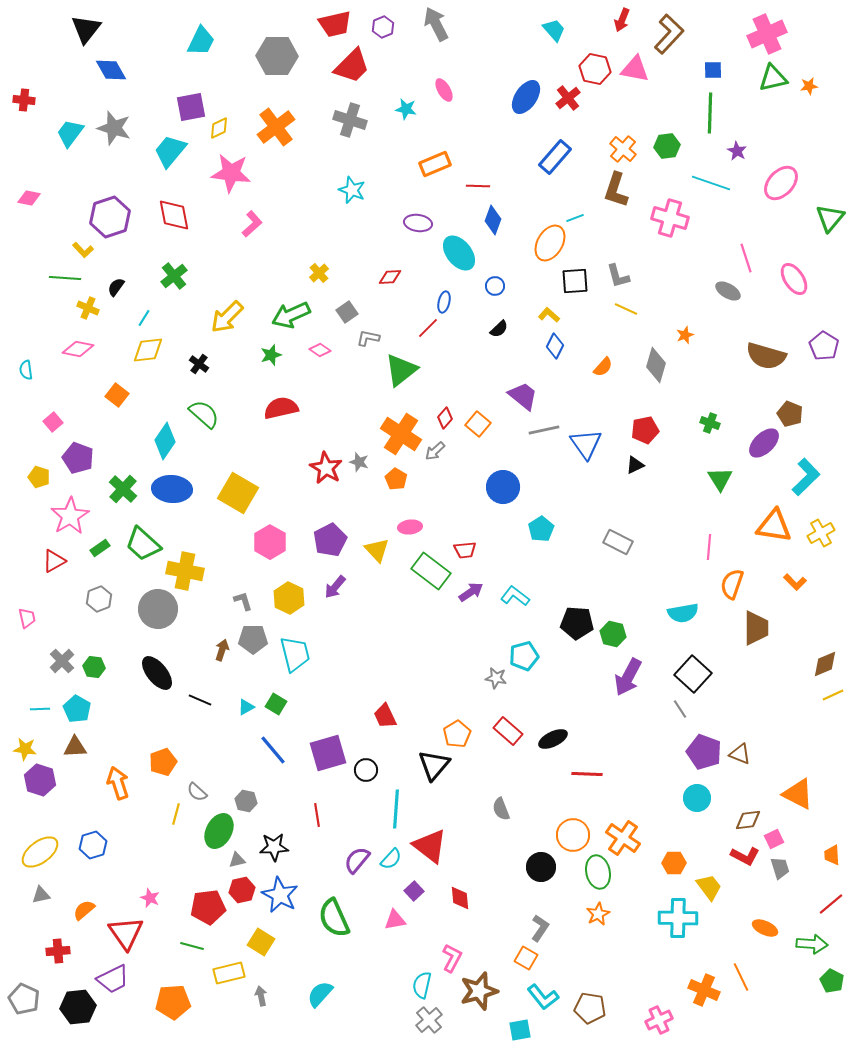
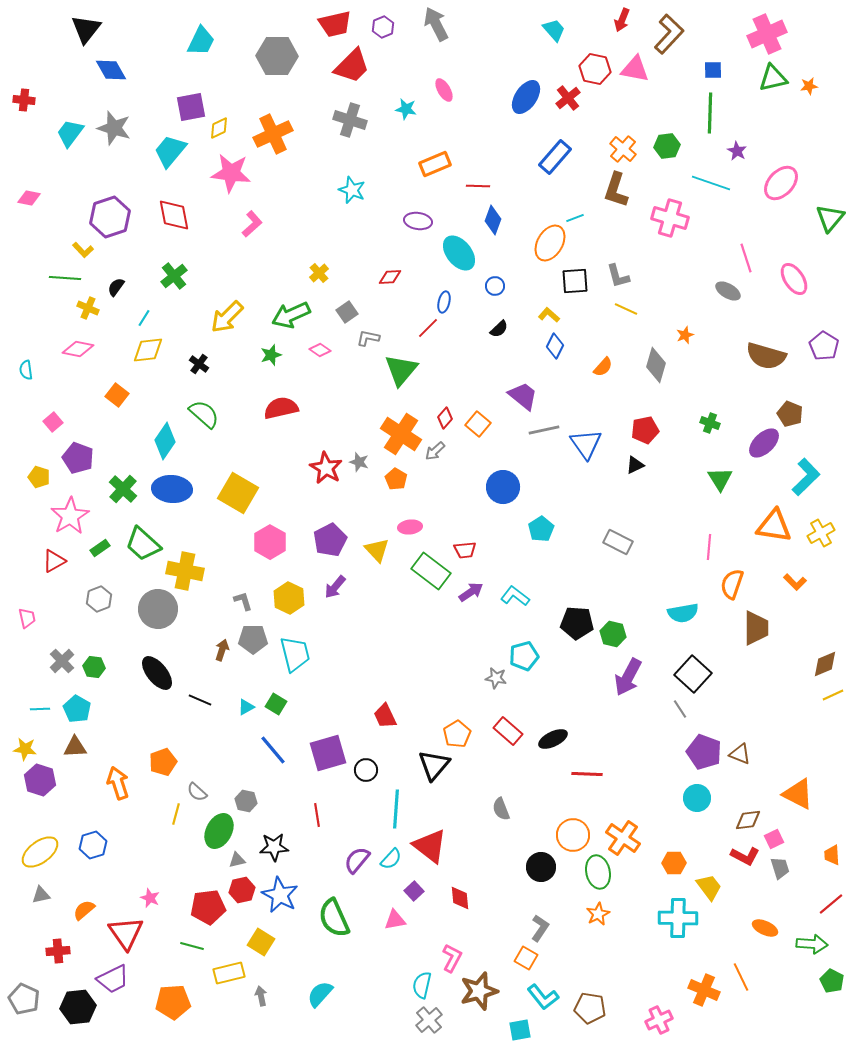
orange cross at (276, 127): moved 3 px left, 7 px down; rotated 12 degrees clockwise
purple ellipse at (418, 223): moved 2 px up
green triangle at (401, 370): rotated 12 degrees counterclockwise
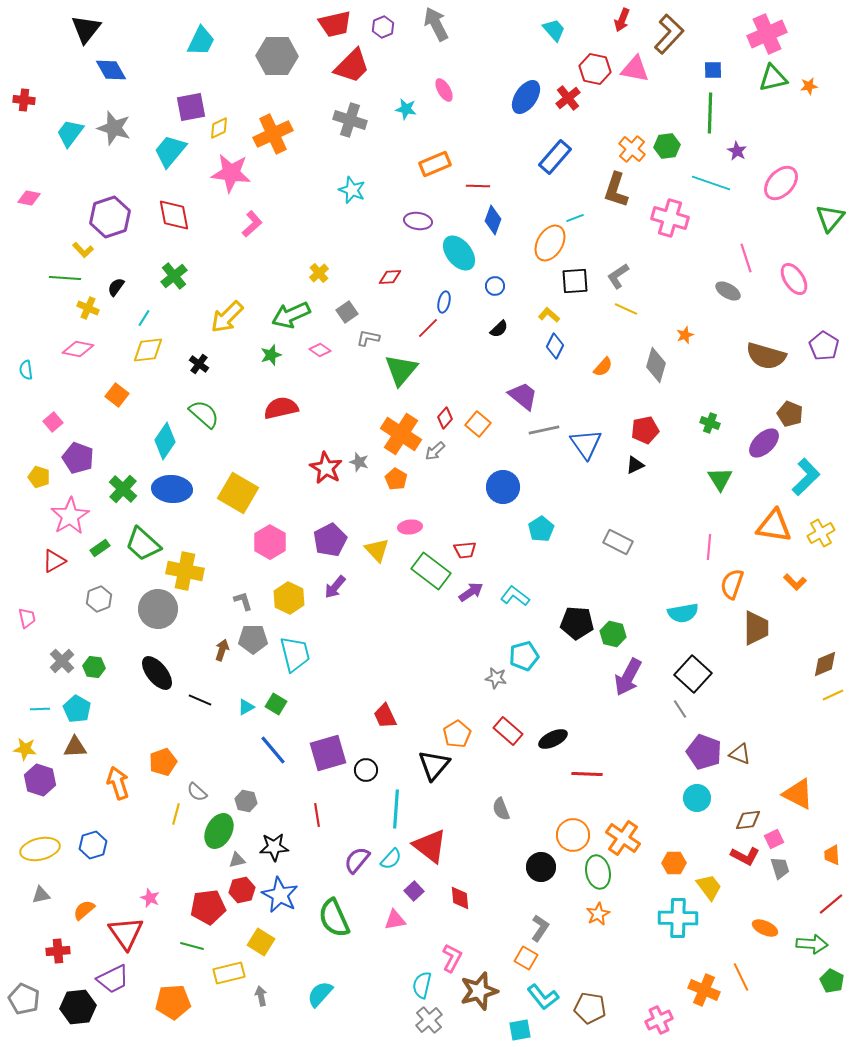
orange cross at (623, 149): moved 9 px right
gray L-shape at (618, 276): rotated 72 degrees clockwise
yellow ellipse at (40, 852): moved 3 px up; rotated 24 degrees clockwise
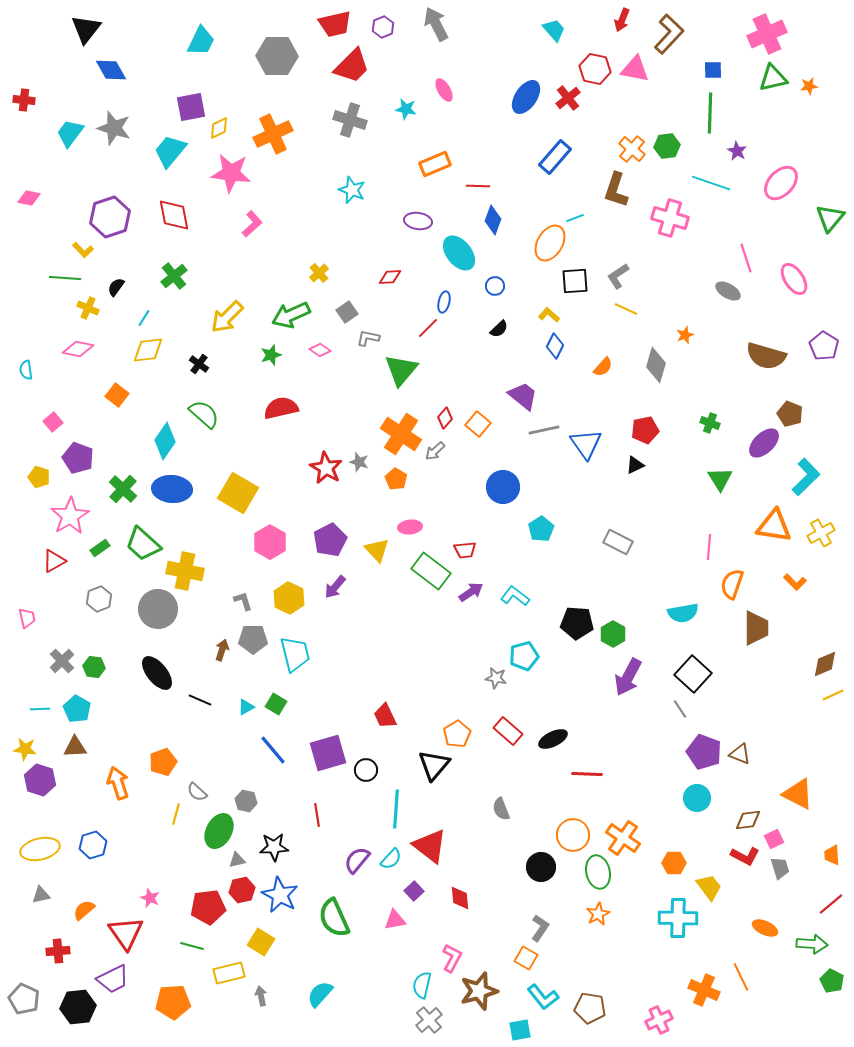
green hexagon at (613, 634): rotated 15 degrees clockwise
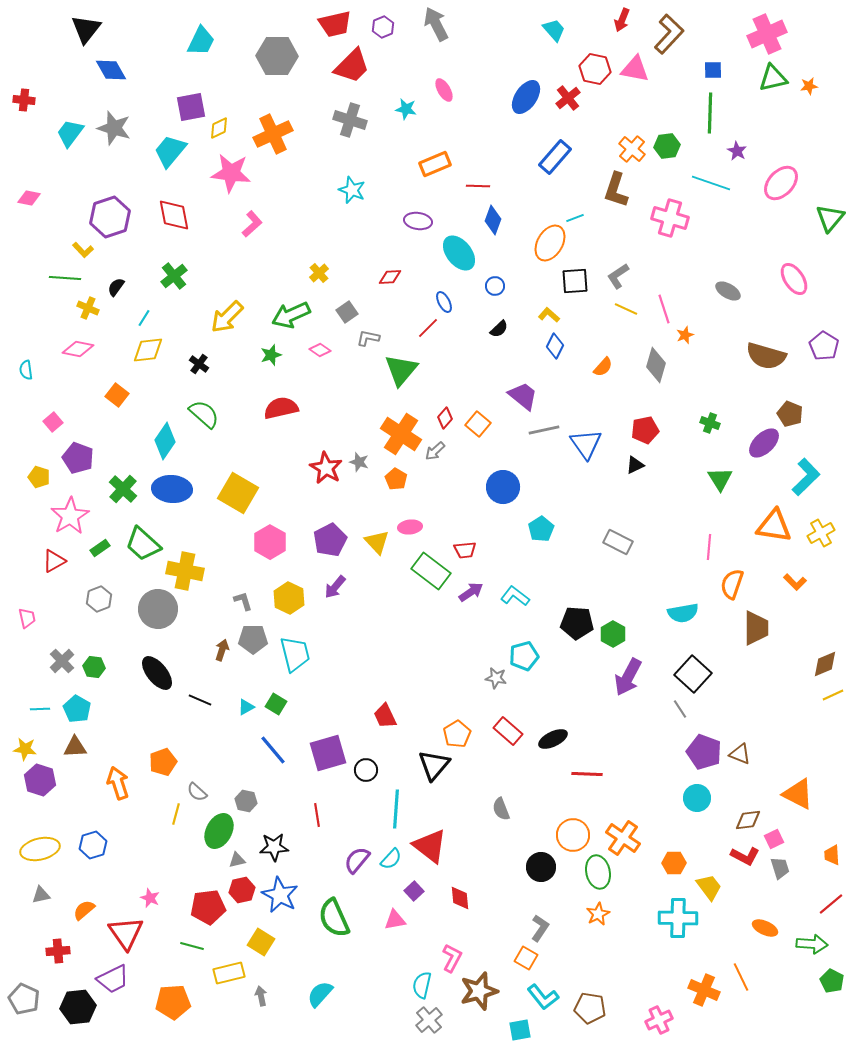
pink line at (746, 258): moved 82 px left, 51 px down
blue ellipse at (444, 302): rotated 40 degrees counterclockwise
yellow triangle at (377, 550): moved 8 px up
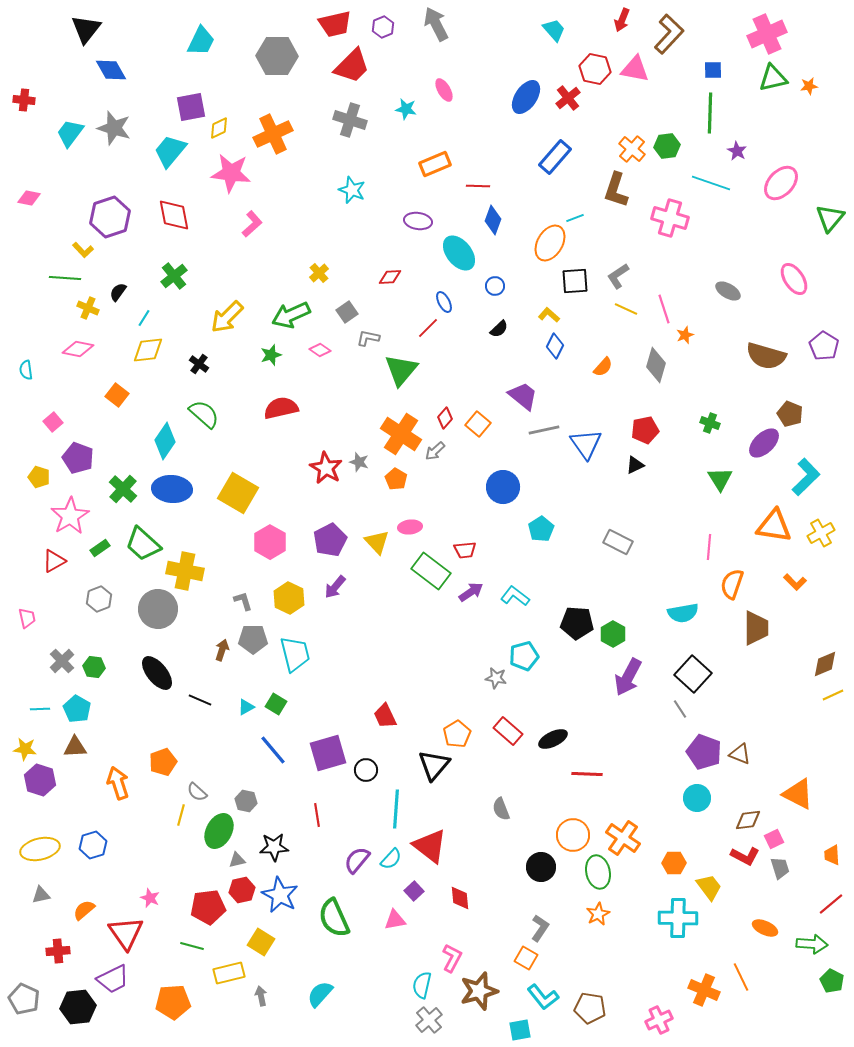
black semicircle at (116, 287): moved 2 px right, 5 px down
yellow line at (176, 814): moved 5 px right, 1 px down
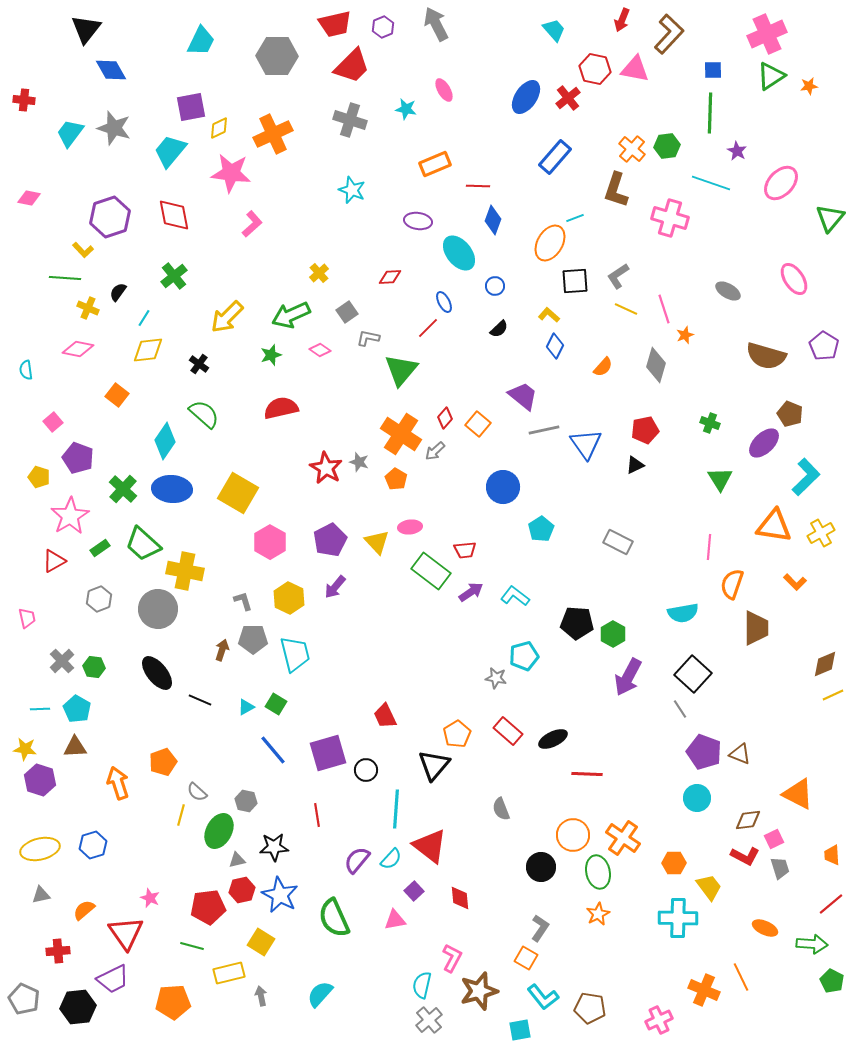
green triangle at (773, 78): moved 2 px left, 2 px up; rotated 20 degrees counterclockwise
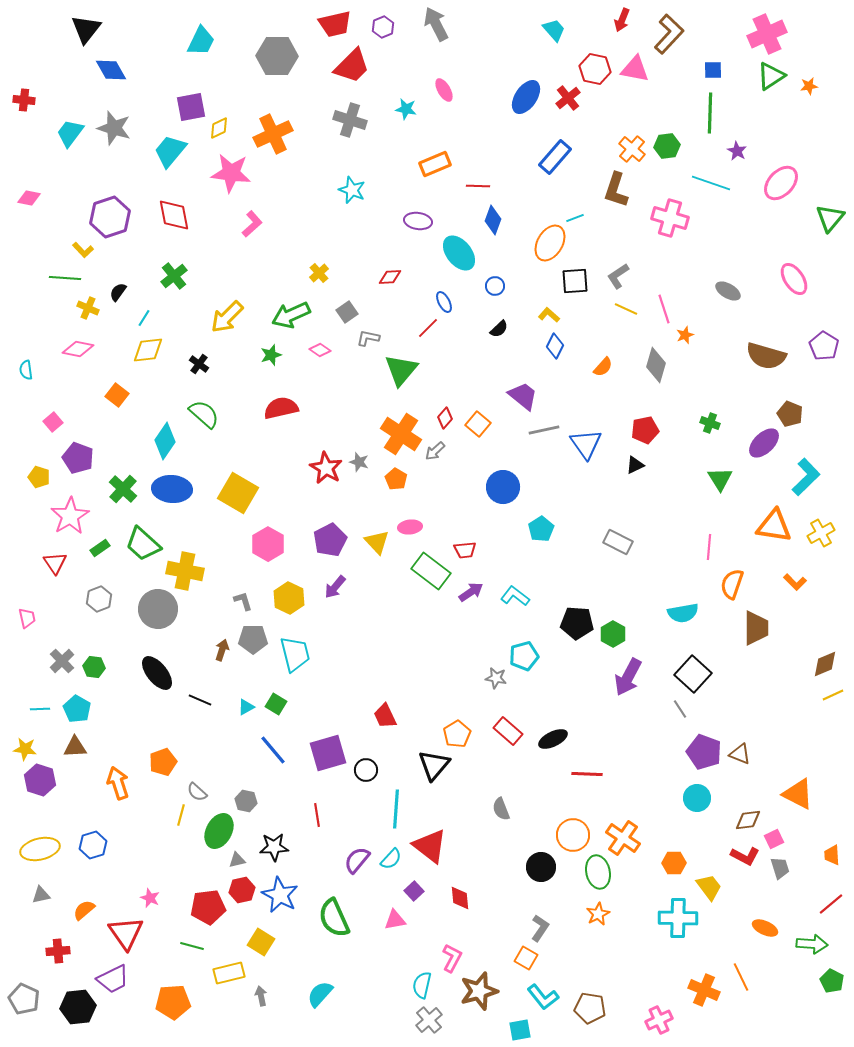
pink hexagon at (270, 542): moved 2 px left, 2 px down
red triangle at (54, 561): moved 1 px right, 2 px down; rotated 35 degrees counterclockwise
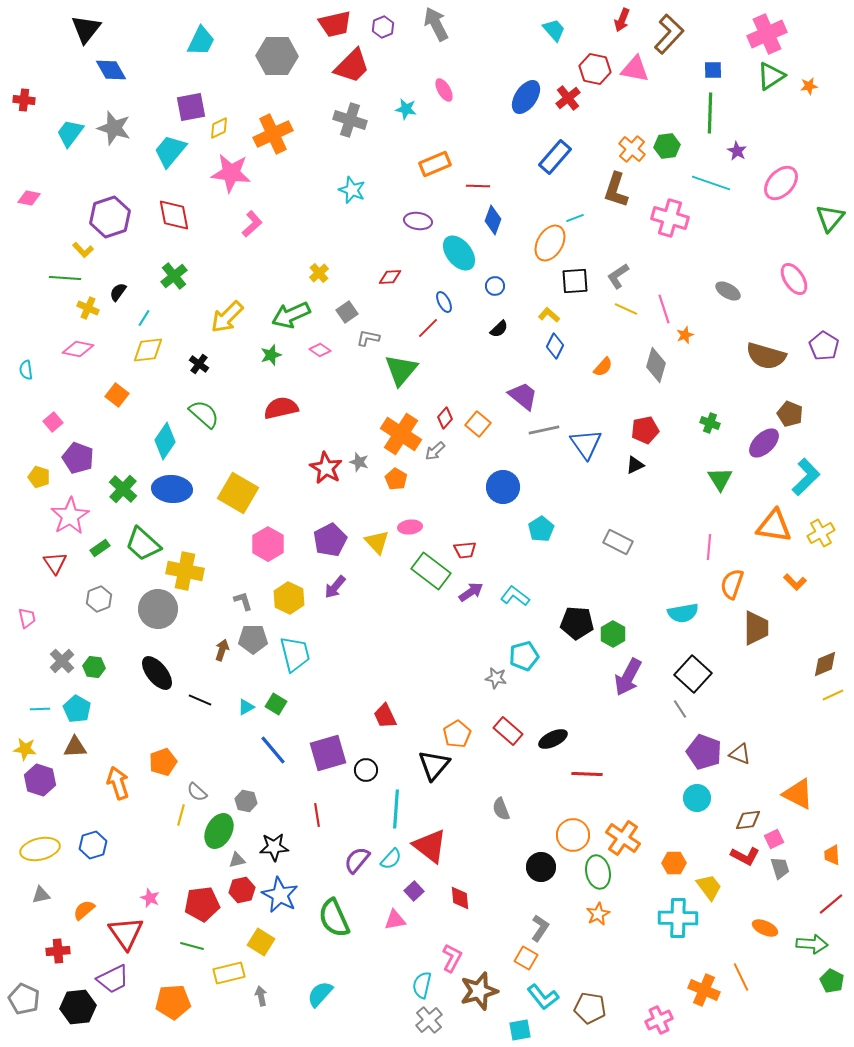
red pentagon at (208, 907): moved 6 px left, 3 px up
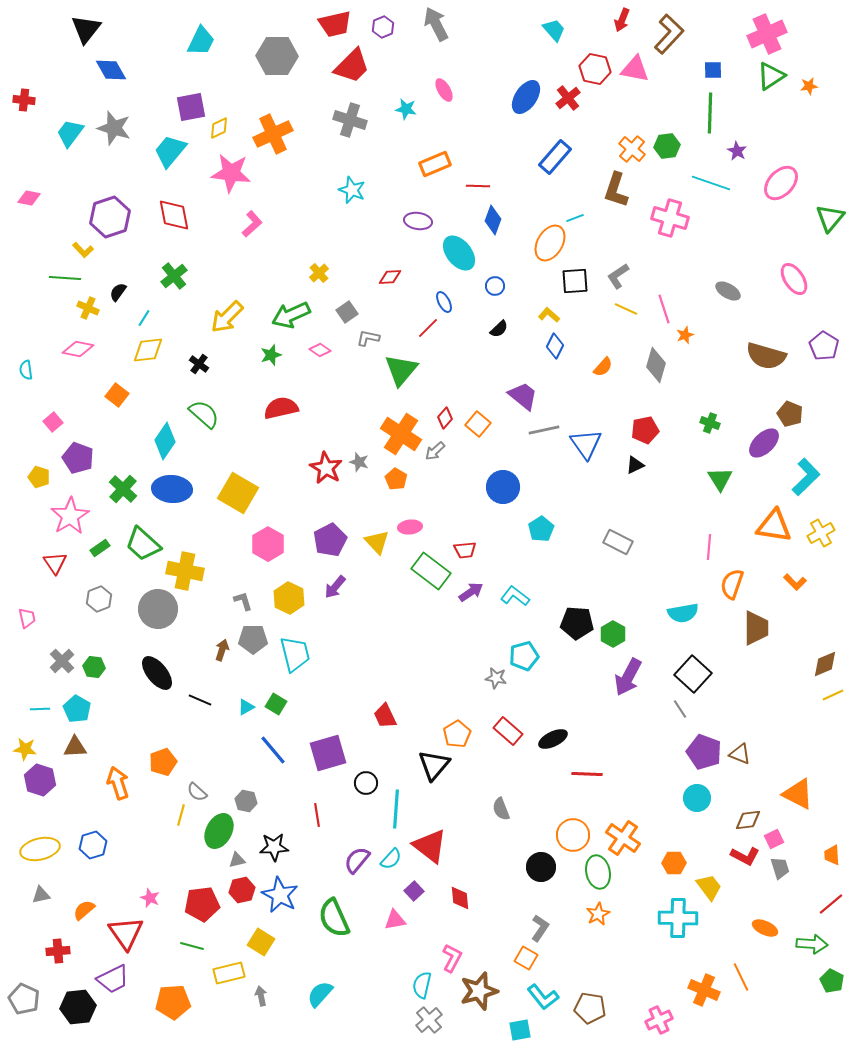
black circle at (366, 770): moved 13 px down
